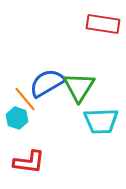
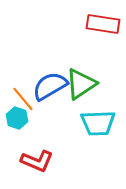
blue semicircle: moved 3 px right, 3 px down
green triangle: moved 2 px right, 3 px up; rotated 24 degrees clockwise
orange line: moved 2 px left
cyan trapezoid: moved 3 px left, 2 px down
red L-shape: moved 8 px right, 1 px up; rotated 16 degrees clockwise
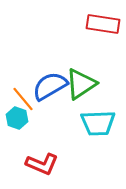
red L-shape: moved 5 px right, 3 px down
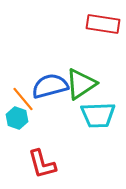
blue semicircle: rotated 15 degrees clockwise
cyan trapezoid: moved 8 px up
red L-shape: rotated 52 degrees clockwise
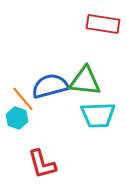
green triangle: moved 4 px right, 3 px up; rotated 40 degrees clockwise
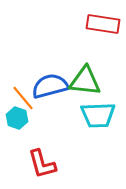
orange line: moved 1 px up
